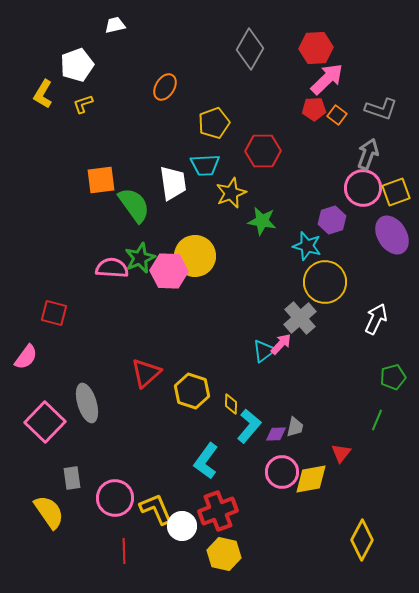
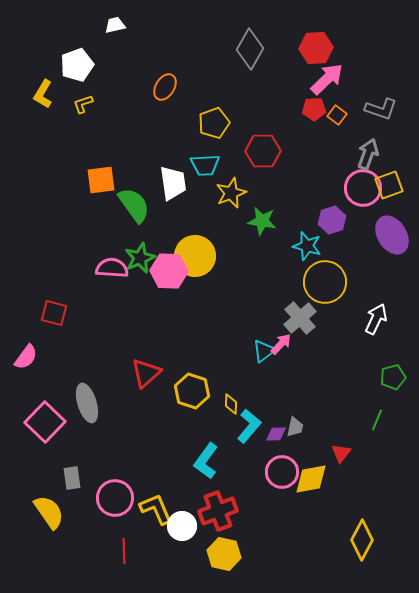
yellow square at (396, 192): moved 7 px left, 7 px up
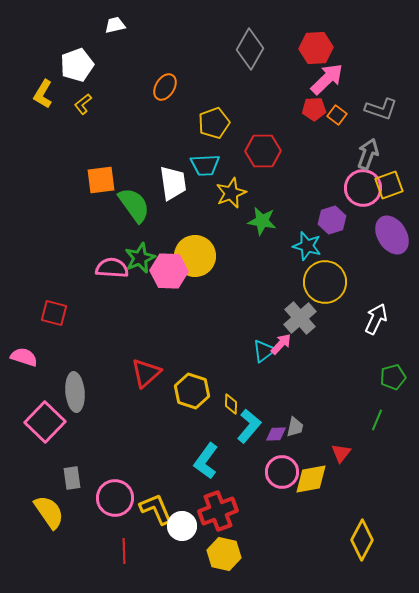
yellow L-shape at (83, 104): rotated 20 degrees counterclockwise
pink semicircle at (26, 357): moved 2 px left; rotated 108 degrees counterclockwise
gray ellipse at (87, 403): moved 12 px left, 11 px up; rotated 12 degrees clockwise
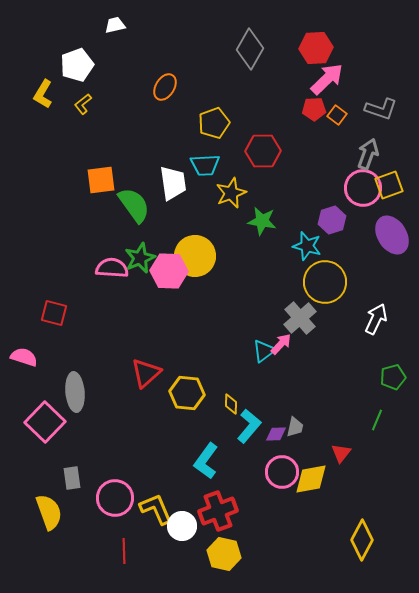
yellow hexagon at (192, 391): moved 5 px left, 2 px down; rotated 12 degrees counterclockwise
yellow semicircle at (49, 512): rotated 15 degrees clockwise
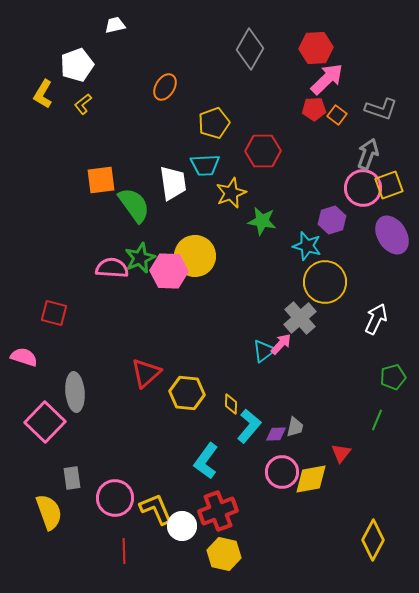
yellow diamond at (362, 540): moved 11 px right
